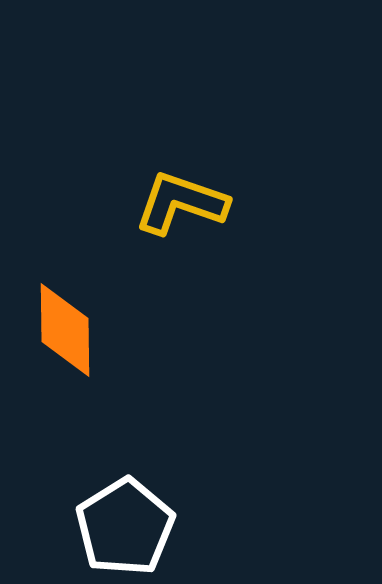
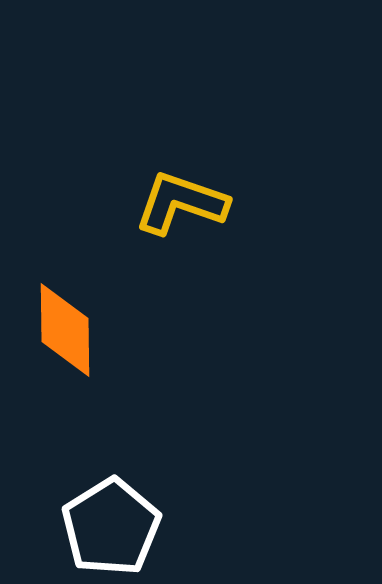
white pentagon: moved 14 px left
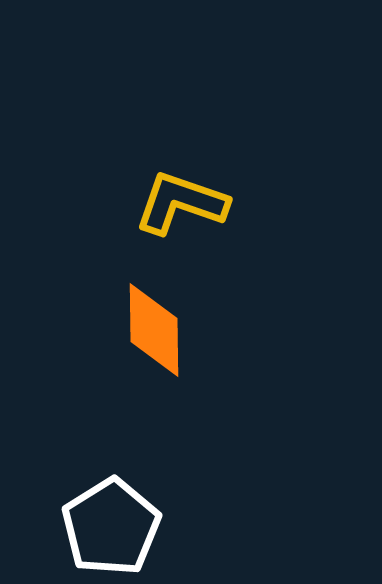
orange diamond: moved 89 px right
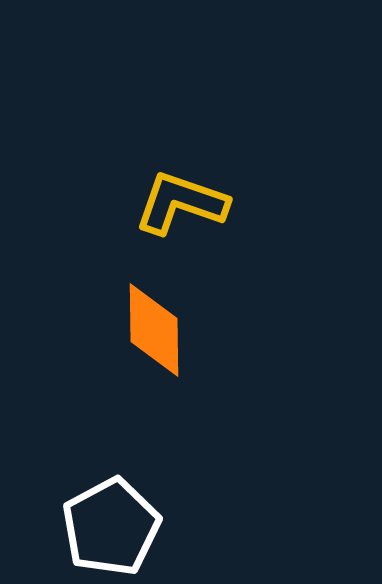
white pentagon: rotated 4 degrees clockwise
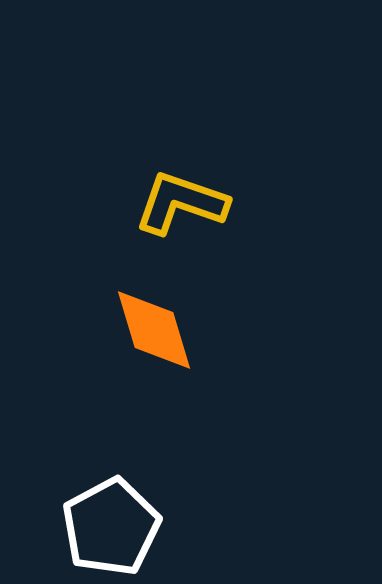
orange diamond: rotated 16 degrees counterclockwise
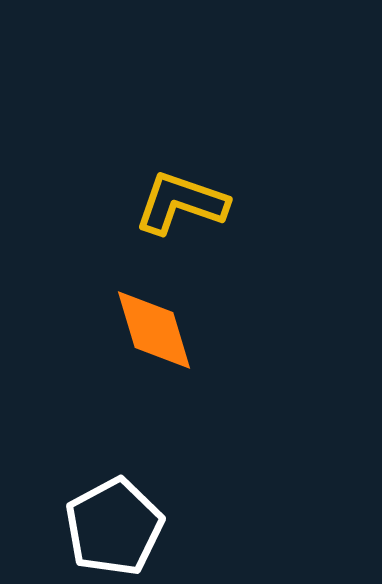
white pentagon: moved 3 px right
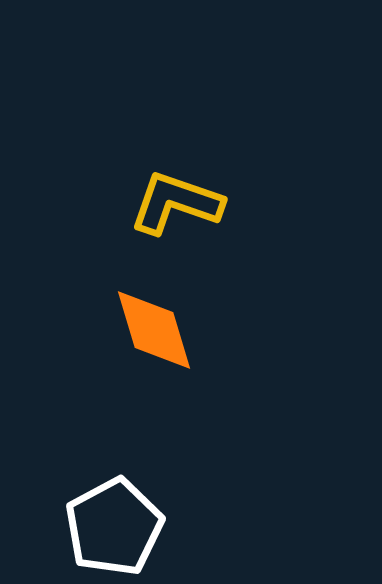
yellow L-shape: moved 5 px left
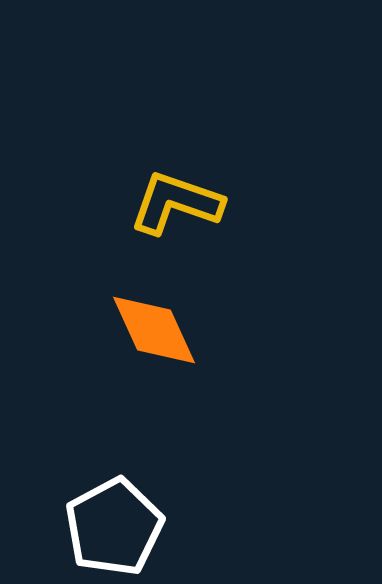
orange diamond: rotated 8 degrees counterclockwise
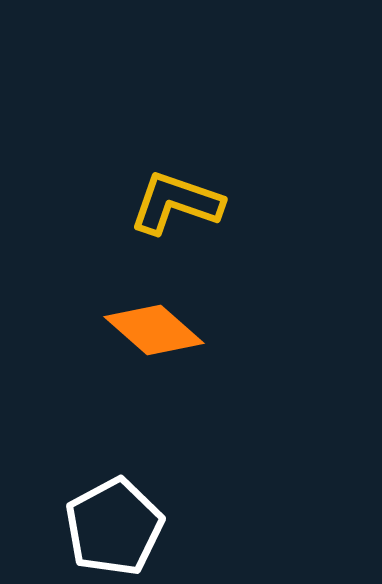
orange diamond: rotated 24 degrees counterclockwise
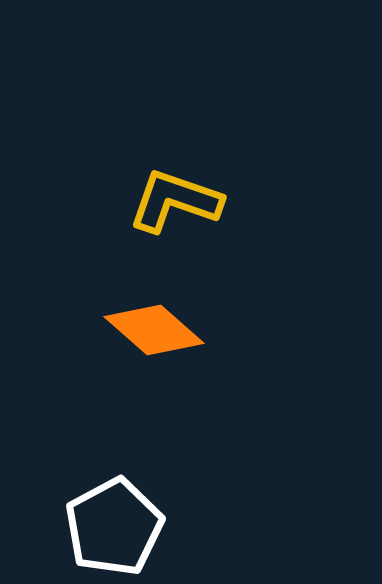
yellow L-shape: moved 1 px left, 2 px up
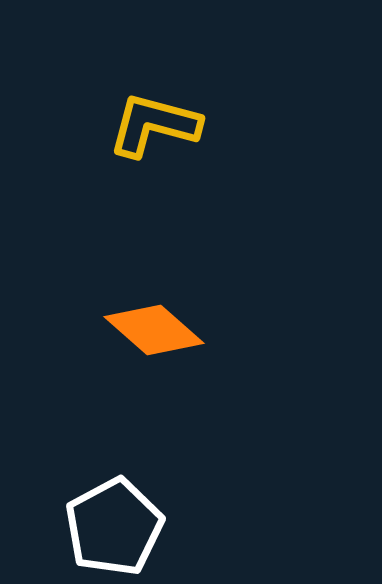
yellow L-shape: moved 21 px left, 76 px up; rotated 4 degrees counterclockwise
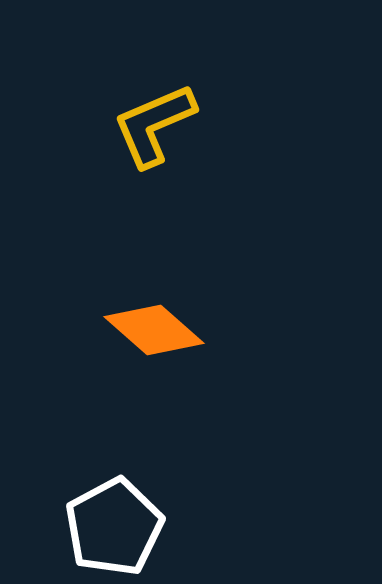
yellow L-shape: rotated 38 degrees counterclockwise
